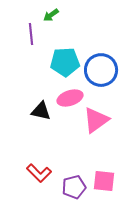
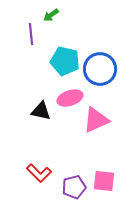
cyan pentagon: moved 1 px up; rotated 16 degrees clockwise
blue circle: moved 1 px left, 1 px up
pink triangle: rotated 12 degrees clockwise
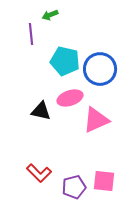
green arrow: moved 1 px left; rotated 14 degrees clockwise
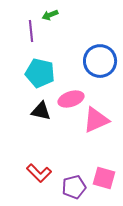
purple line: moved 3 px up
cyan pentagon: moved 25 px left, 12 px down
blue circle: moved 8 px up
pink ellipse: moved 1 px right, 1 px down
pink square: moved 3 px up; rotated 10 degrees clockwise
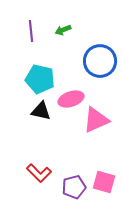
green arrow: moved 13 px right, 15 px down
cyan pentagon: moved 6 px down
pink square: moved 4 px down
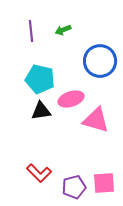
black triangle: rotated 20 degrees counterclockwise
pink triangle: rotated 40 degrees clockwise
pink square: moved 1 px down; rotated 20 degrees counterclockwise
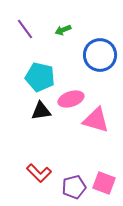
purple line: moved 6 px left, 2 px up; rotated 30 degrees counterclockwise
blue circle: moved 6 px up
cyan pentagon: moved 2 px up
pink square: rotated 25 degrees clockwise
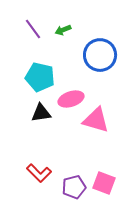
purple line: moved 8 px right
black triangle: moved 2 px down
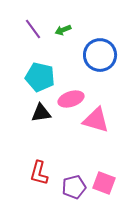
red L-shape: rotated 60 degrees clockwise
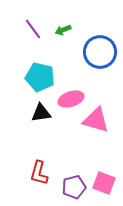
blue circle: moved 3 px up
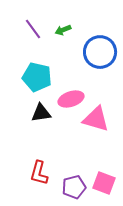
cyan pentagon: moved 3 px left
pink triangle: moved 1 px up
